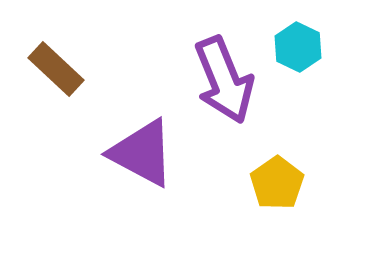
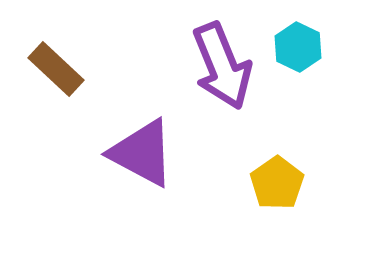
purple arrow: moved 2 px left, 14 px up
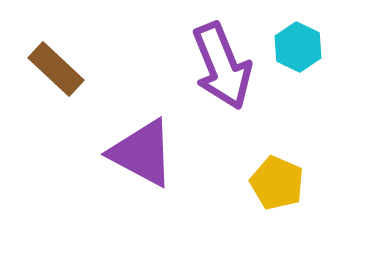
yellow pentagon: rotated 14 degrees counterclockwise
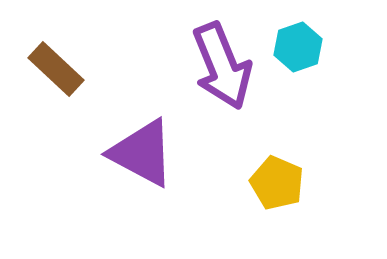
cyan hexagon: rotated 15 degrees clockwise
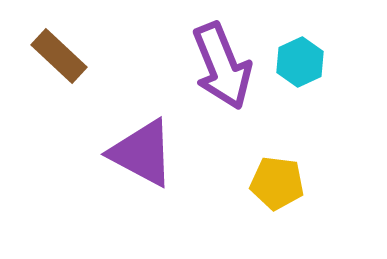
cyan hexagon: moved 2 px right, 15 px down; rotated 6 degrees counterclockwise
brown rectangle: moved 3 px right, 13 px up
yellow pentagon: rotated 16 degrees counterclockwise
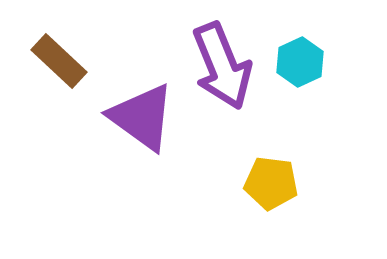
brown rectangle: moved 5 px down
purple triangle: moved 36 px up; rotated 8 degrees clockwise
yellow pentagon: moved 6 px left
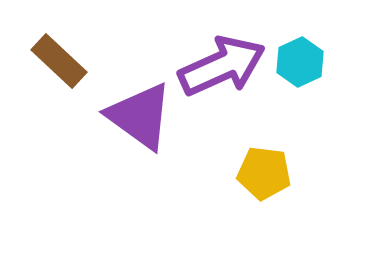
purple arrow: rotated 92 degrees counterclockwise
purple triangle: moved 2 px left, 1 px up
yellow pentagon: moved 7 px left, 10 px up
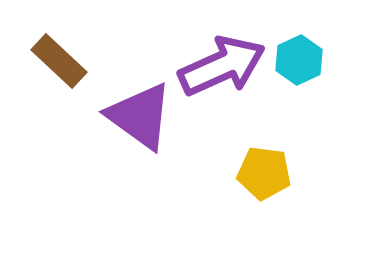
cyan hexagon: moved 1 px left, 2 px up
